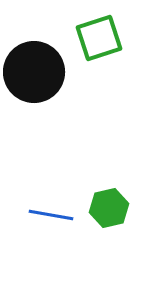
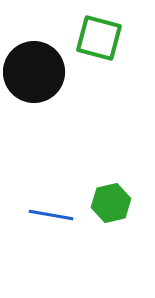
green square: rotated 33 degrees clockwise
green hexagon: moved 2 px right, 5 px up
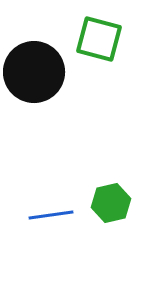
green square: moved 1 px down
blue line: rotated 18 degrees counterclockwise
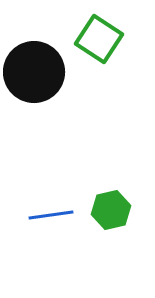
green square: rotated 18 degrees clockwise
green hexagon: moved 7 px down
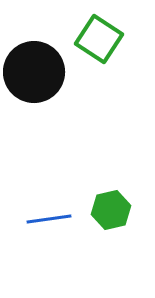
blue line: moved 2 px left, 4 px down
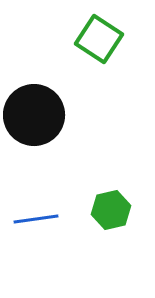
black circle: moved 43 px down
blue line: moved 13 px left
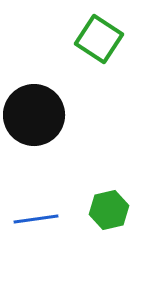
green hexagon: moved 2 px left
